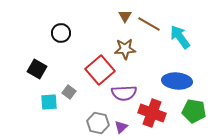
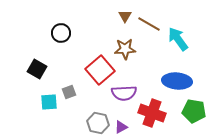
cyan arrow: moved 2 px left, 2 px down
gray square: rotated 32 degrees clockwise
purple triangle: rotated 16 degrees clockwise
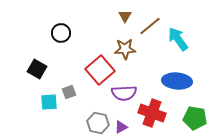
brown line: moved 1 px right, 2 px down; rotated 70 degrees counterclockwise
green pentagon: moved 1 px right, 7 px down
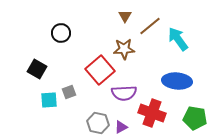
brown star: moved 1 px left
cyan square: moved 2 px up
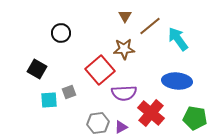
red cross: moved 1 px left; rotated 20 degrees clockwise
gray hexagon: rotated 20 degrees counterclockwise
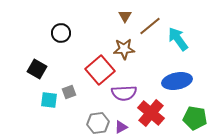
blue ellipse: rotated 16 degrees counterclockwise
cyan square: rotated 12 degrees clockwise
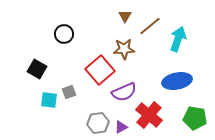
black circle: moved 3 px right, 1 px down
cyan arrow: rotated 55 degrees clockwise
purple semicircle: moved 1 px up; rotated 20 degrees counterclockwise
red cross: moved 2 px left, 2 px down
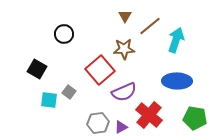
cyan arrow: moved 2 px left, 1 px down
blue ellipse: rotated 12 degrees clockwise
gray square: rotated 32 degrees counterclockwise
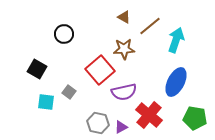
brown triangle: moved 1 px left, 1 px down; rotated 32 degrees counterclockwise
blue ellipse: moved 1 px left, 1 px down; rotated 64 degrees counterclockwise
purple semicircle: rotated 10 degrees clockwise
cyan square: moved 3 px left, 2 px down
gray hexagon: rotated 20 degrees clockwise
